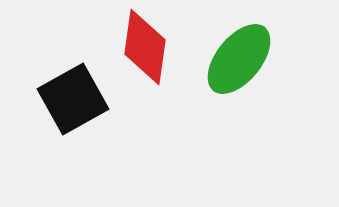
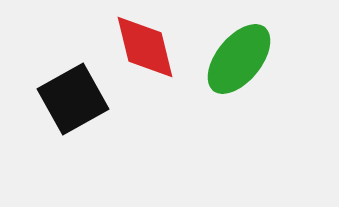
red diamond: rotated 22 degrees counterclockwise
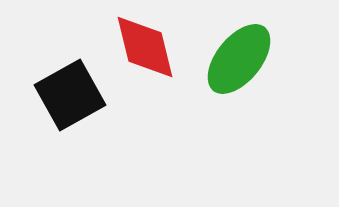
black square: moved 3 px left, 4 px up
